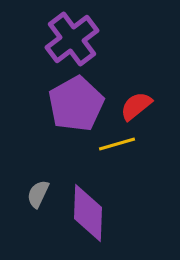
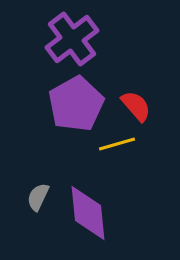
red semicircle: rotated 88 degrees clockwise
gray semicircle: moved 3 px down
purple diamond: rotated 8 degrees counterclockwise
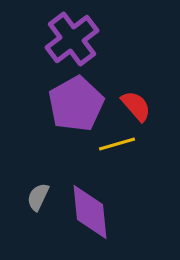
purple diamond: moved 2 px right, 1 px up
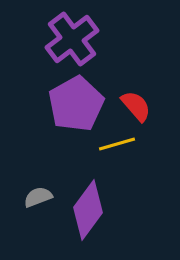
gray semicircle: rotated 44 degrees clockwise
purple diamond: moved 2 px left, 2 px up; rotated 42 degrees clockwise
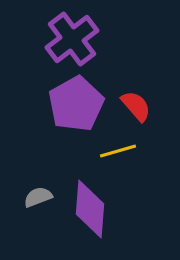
yellow line: moved 1 px right, 7 px down
purple diamond: moved 2 px right, 1 px up; rotated 32 degrees counterclockwise
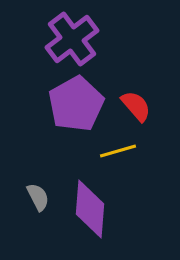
gray semicircle: rotated 84 degrees clockwise
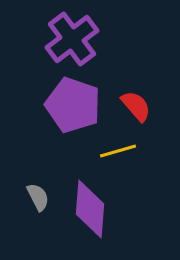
purple pentagon: moved 3 px left, 1 px down; rotated 24 degrees counterclockwise
